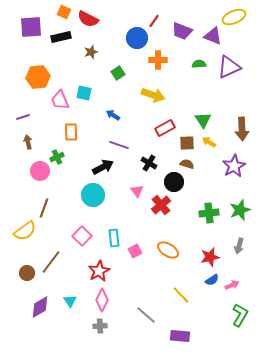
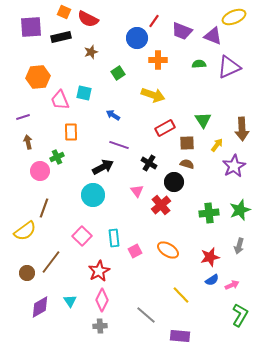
yellow arrow at (209, 142): moved 8 px right, 3 px down; rotated 96 degrees clockwise
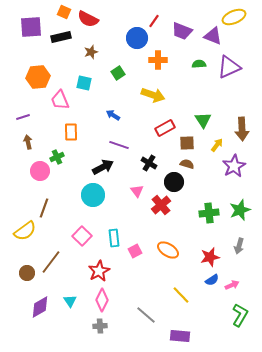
cyan square at (84, 93): moved 10 px up
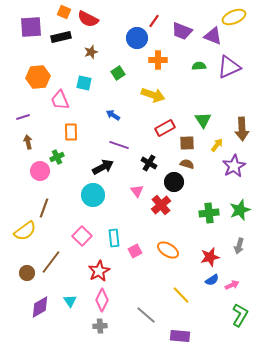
green semicircle at (199, 64): moved 2 px down
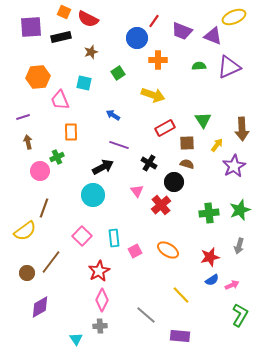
cyan triangle at (70, 301): moved 6 px right, 38 px down
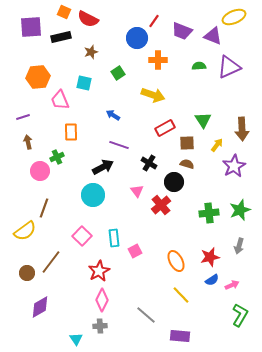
orange ellipse at (168, 250): moved 8 px right, 11 px down; rotated 30 degrees clockwise
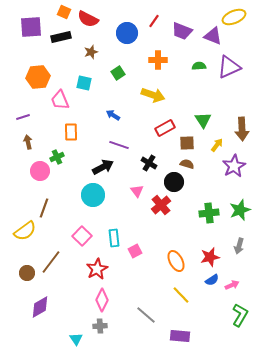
blue circle at (137, 38): moved 10 px left, 5 px up
red star at (99, 271): moved 2 px left, 2 px up
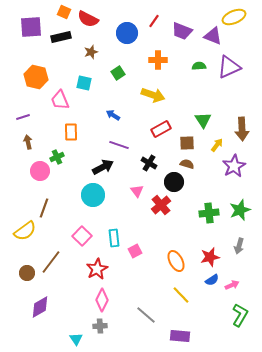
orange hexagon at (38, 77): moved 2 px left; rotated 20 degrees clockwise
red rectangle at (165, 128): moved 4 px left, 1 px down
